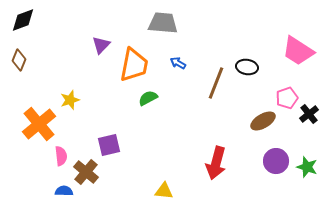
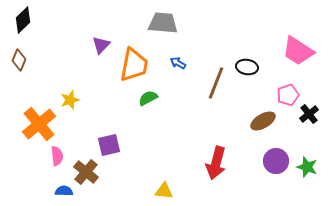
black diamond: rotated 24 degrees counterclockwise
pink pentagon: moved 1 px right, 3 px up
pink semicircle: moved 4 px left
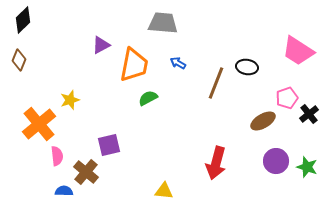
purple triangle: rotated 18 degrees clockwise
pink pentagon: moved 1 px left, 3 px down
